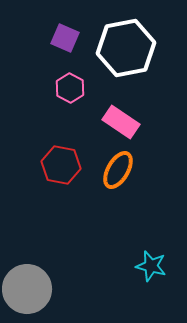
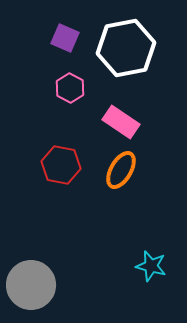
orange ellipse: moved 3 px right
gray circle: moved 4 px right, 4 px up
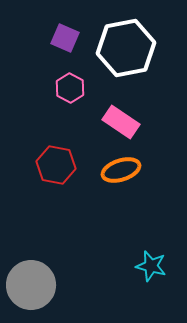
red hexagon: moved 5 px left
orange ellipse: rotated 42 degrees clockwise
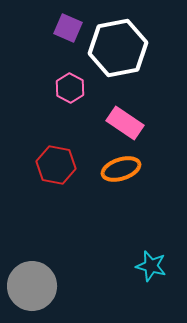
purple square: moved 3 px right, 10 px up
white hexagon: moved 8 px left
pink rectangle: moved 4 px right, 1 px down
orange ellipse: moved 1 px up
gray circle: moved 1 px right, 1 px down
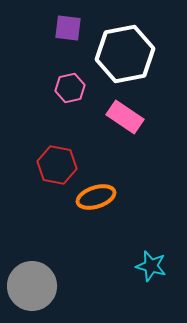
purple square: rotated 16 degrees counterclockwise
white hexagon: moved 7 px right, 6 px down
pink hexagon: rotated 20 degrees clockwise
pink rectangle: moved 6 px up
red hexagon: moved 1 px right
orange ellipse: moved 25 px left, 28 px down
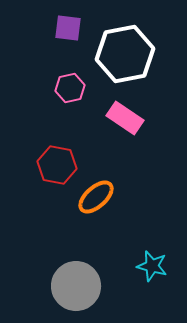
pink rectangle: moved 1 px down
orange ellipse: rotated 24 degrees counterclockwise
cyan star: moved 1 px right
gray circle: moved 44 px right
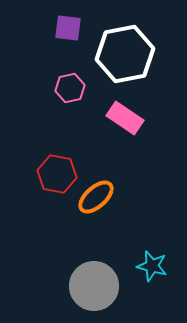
red hexagon: moved 9 px down
gray circle: moved 18 px right
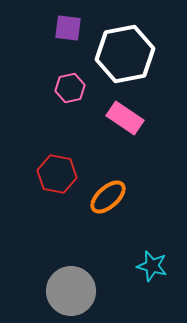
orange ellipse: moved 12 px right
gray circle: moved 23 px left, 5 px down
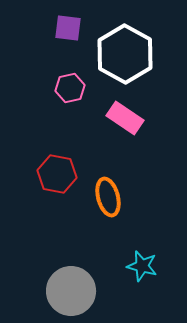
white hexagon: rotated 20 degrees counterclockwise
orange ellipse: rotated 63 degrees counterclockwise
cyan star: moved 10 px left
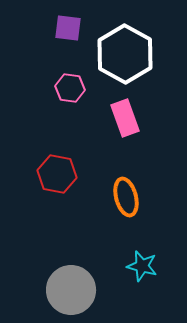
pink hexagon: rotated 20 degrees clockwise
pink rectangle: rotated 36 degrees clockwise
orange ellipse: moved 18 px right
gray circle: moved 1 px up
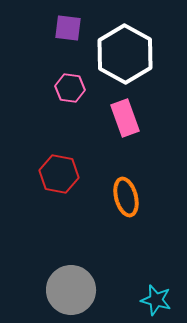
red hexagon: moved 2 px right
cyan star: moved 14 px right, 34 px down
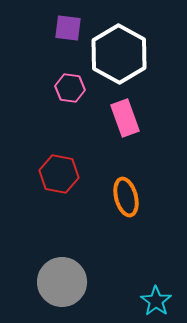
white hexagon: moved 6 px left
gray circle: moved 9 px left, 8 px up
cyan star: moved 1 px down; rotated 20 degrees clockwise
